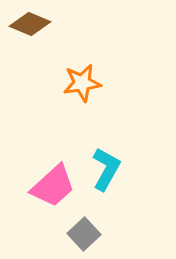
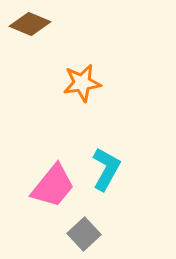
pink trapezoid: rotated 9 degrees counterclockwise
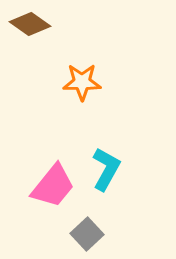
brown diamond: rotated 12 degrees clockwise
orange star: moved 1 px up; rotated 9 degrees clockwise
gray square: moved 3 px right
